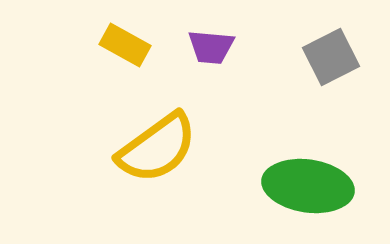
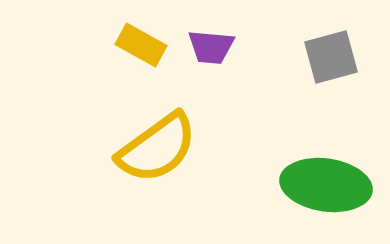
yellow rectangle: moved 16 px right
gray square: rotated 12 degrees clockwise
green ellipse: moved 18 px right, 1 px up
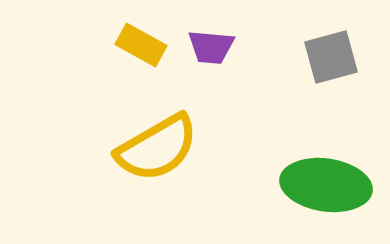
yellow semicircle: rotated 6 degrees clockwise
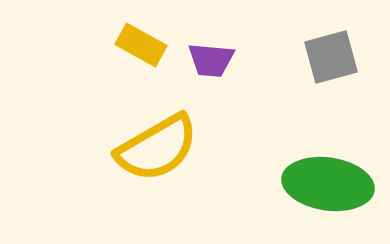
purple trapezoid: moved 13 px down
green ellipse: moved 2 px right, 1 px up
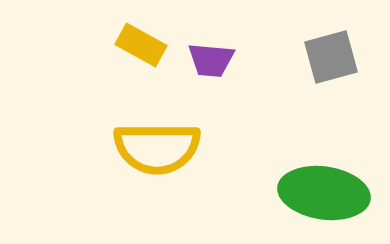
yellow semicircle: rotated 30 degrees clockwise
green ellipse: moved 4 px left, 9 px down
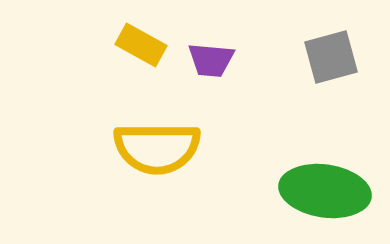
green ellipse: moved 1 px right, 2 px up
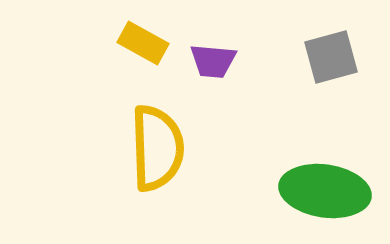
yellow rectangle: moved 2 px right, 2 px up
purple trapezoid: moved 2 px right, 1 px down
yellow semicircle: rotated 92 degrees counterclockwise
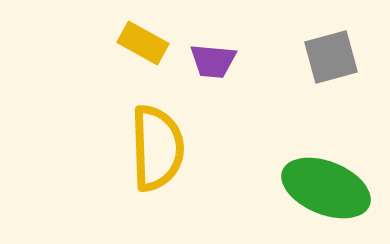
green ellipse: moved 1 px right, 3 px up; rotated 14 degrees clockwise
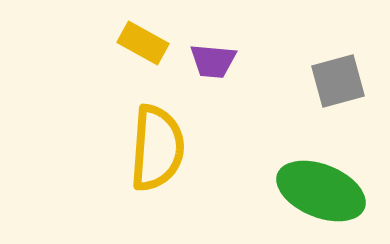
gray square: moved 7 px right, 24 px down
yellow semicircle: rotated 6 degrees clockwise
green ellipse: moved 5 px left, 3 px down
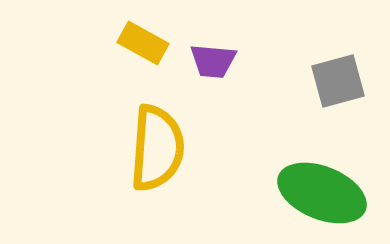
green ellipse: moved 1 px right, 2 px down
